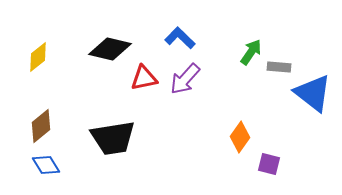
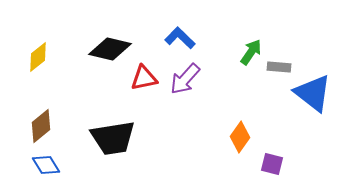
purple square: moved 3 px right
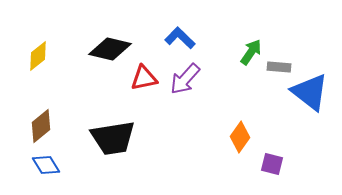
yellow diamond: moved 1 px up
blue triangle: moved 3 px left, 1 px up
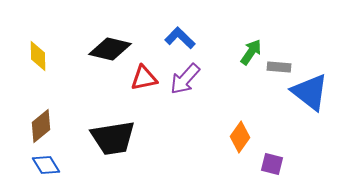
yellow diamond: rotated 52 degrees counterclockwise
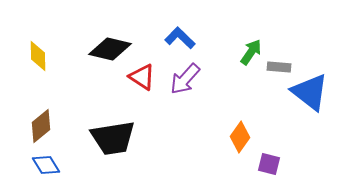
red triangle: moved 2 px left, 1 px up; rotated 44 degrees clockwise
purple square: moved 3 px left
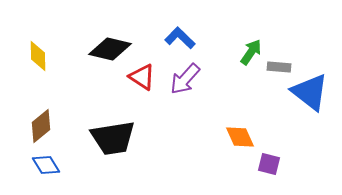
orange diamond: rotated 60 degrees counterclockwise
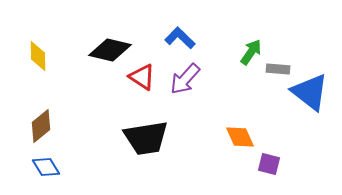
black diamond: moved 1 px down
gray rectangle: moved 1 px left, 2 px down
black trapezoid: moved 33 px right
blue diamond: moved 2 px down
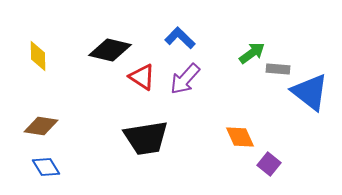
green arrow: moved 1 px right, 1 px down; rotated 20 degrees clockwise
brown diamond: rotated 48 degrees clockwise
purple square: rotated 25 degrees clockwise
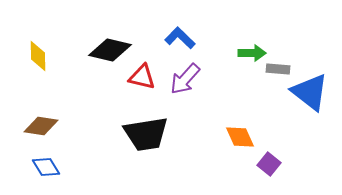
green arrow: rotated 36 degrees clockwise
red triangle: rotated 20 degrees counterclockwise
black trapezoid: moved 4 px up
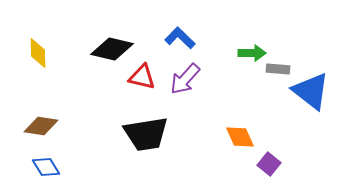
black diamond: moved 2 px right, 1 px up
yellow diamond: moved 3 px up
blue triangle: moved 1 px right, 1 px up
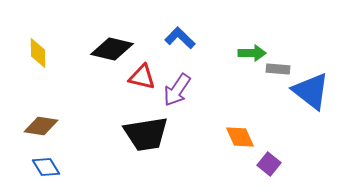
purple arrow: moved 8 px left, 11 px down; rotated 8 degrees counterclockwise
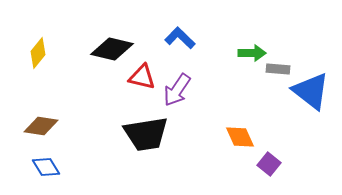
yellow diamond: rotated 40 degrees clockwise
